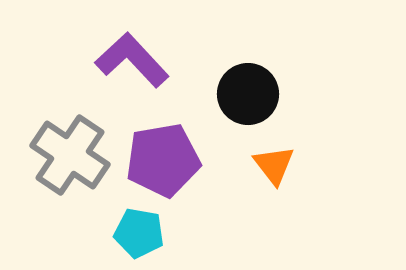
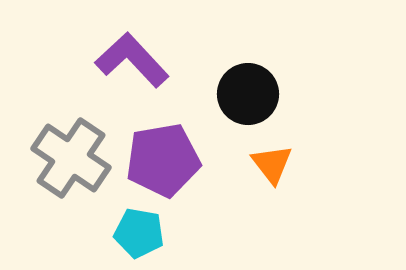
gray cross: moved 1 px right, 3 px down
orange triangle: moved 2 px left, 1 px up
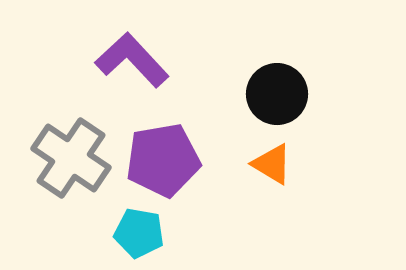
black circle: moved 29 px right
orange triangle: rotated 21 degrees counterclockwise
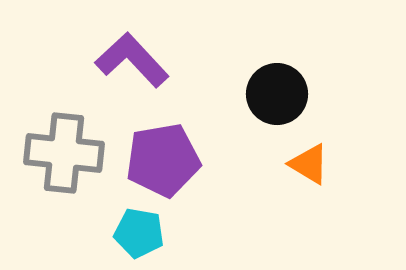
gray cross: moved 7 px left, 5 px up; rotated 28 degrees counterclockwise
orange triangle: moved 37 px right
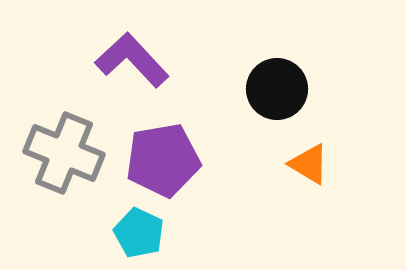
black circle: moved 5 px up
gray cross: rotated 16 degrees clockwise
cyan pentagon: rotated 15 degrees clockwise
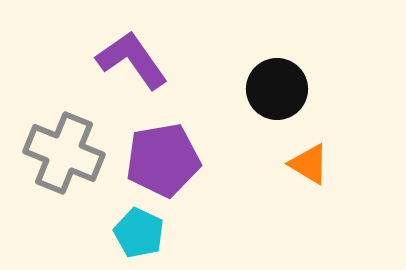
purple L-shape: rotated 8 degrees clockwise
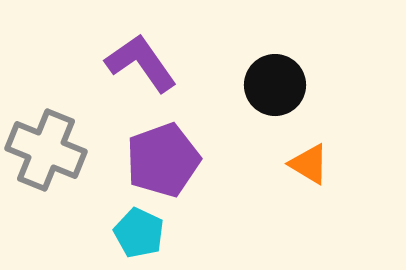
purple L-shape: moved 9 px right, 3 px down
black circle: moved 2 px left, 4 px up
gray cross: moved 18 px left, 3 px up
purple pentagon: rotated 10 degrees counterclockwise
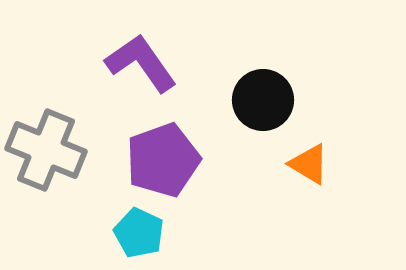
black circle: moved 12 px left, 15 px down
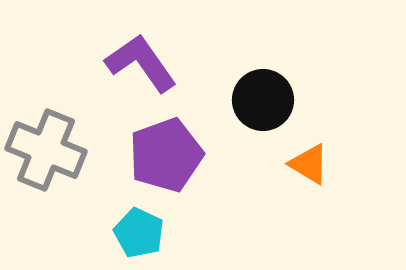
purple pentagon: moved 3 px right, 5 px up
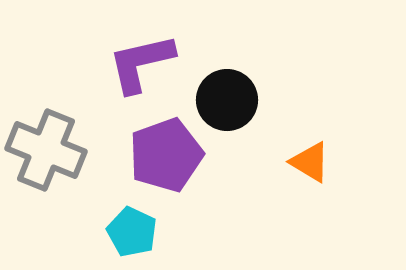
purple L-shape: rotated 68 degrees counterclockwise
black circle: moved 36 px left
orange triangle: moved 1 px right, 2 px up
cyan pentagon: moved 7 px left, 1 px up
